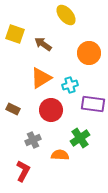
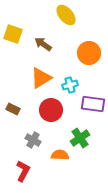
yellow square: moved 2 px left
gray cross: rotated 35 degrees counterclockwise
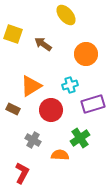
orange circle: moved 3 px left, 1 px down
orange triangle: moved 10 px left, 8 px down
purple rectangle: rotated 25 degrees counterclockwise
red L-shape: moved 1 px left, 2 px down
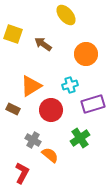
orange semicircle: moved 10 px left; rotated 36 degrees clockwise
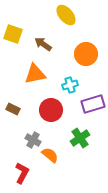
orange triangle: moved 4 px right, 12 px up; rotated 20 degrees clockwise
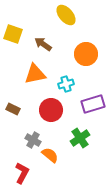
cyan cross: moved 4 px left, 1 px up
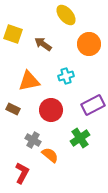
orange circle: moved 3 px right, 10 px up
orange triangle: moved 6 px left, 7 px down
cyan cross: moved 8 px up
purple rectangle: moved 1 px down; rotated 10 degrees counterclockwise
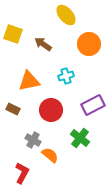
green cross: rotated 18 degrees counterclockwise
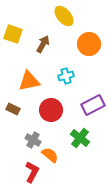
yellow ellipse: moved 2 px left, 1 px down
brown arrow: rotated 84 degrees clockwise
red L-shape: moved 10 px right, 1 px up
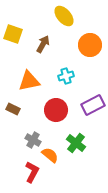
orange circle: moved 1 px right, 1 px down
red circle: moved 5 px right
green cross: moved 4 px left, 5 px down
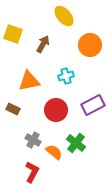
orange semicircle: moved 4 px right, 3 px up
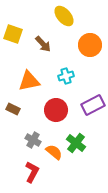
brown arrow: rotated 108 degrees clockwise
